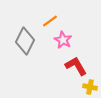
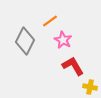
red L-shape: moved 3 px left
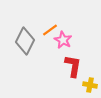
orange line: moved 9 px down
red L-shape: rotated 40 degrees clockwise
yellow cross: moved 2 px up
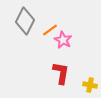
gray diamond: moved 20 px up
red L-shape: moved 12 px left, 7 px down
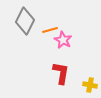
orange line: rotated 21 degrees clockwise
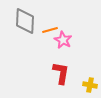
gray diamond: rotated 24 degrees counterclockwise
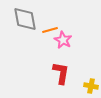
gray diamond: moved 2 px up; rotated 12 degrees counterclockwise
yellow cross: moved 1 px right, 1 px down
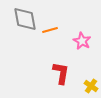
pink star: moved 19 px right, 1 px down
yellow cross: rotated 24 degrees clockwise
